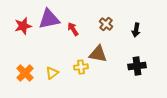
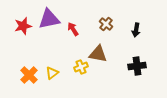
yellow cross: rotated 16 degrees counterclockwise
orange cross: moved 4 px right, 2 px down
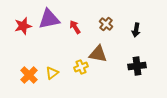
red arrow: moved 2 px right, 2 px up
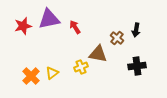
brown cross: moved 11 px right, 14 px down
orange cross: moved 2 px right, 1 px down
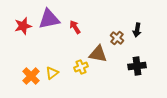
black arrow: moved 1 px right
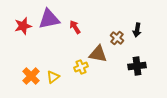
yellow triangle: moved 1 px right, 4 px down
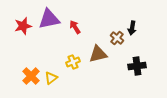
black arrow: moved 5 px left, 2 px up
brown triangle: rotated 24 degrees counterclockwise
yellow cross: moved 8 px left, 5 px up
yellow triangle: moved 2 px left, 1 px down
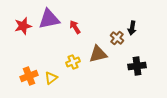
orange cross: moved 2 px left; rotated 24 degrees clockwise
